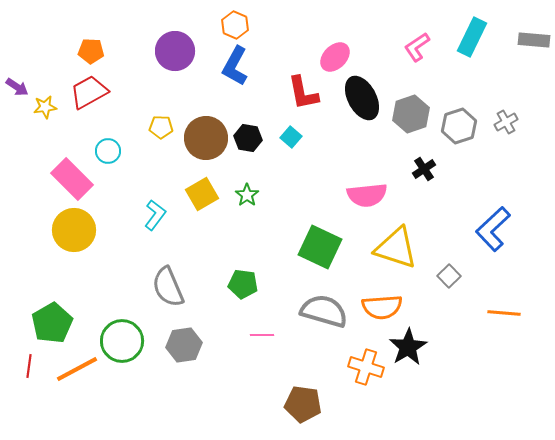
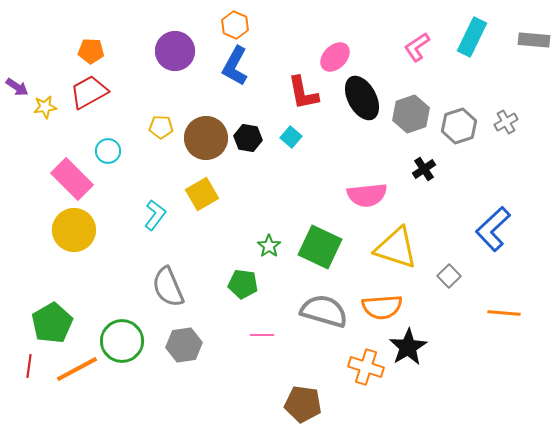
green star at (247, 195): moved 22 px right, 51 px down
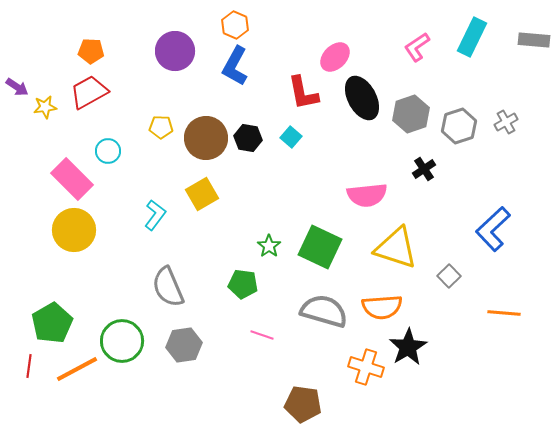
pink line at (262, 335): rotated 20 degrees clockwise
